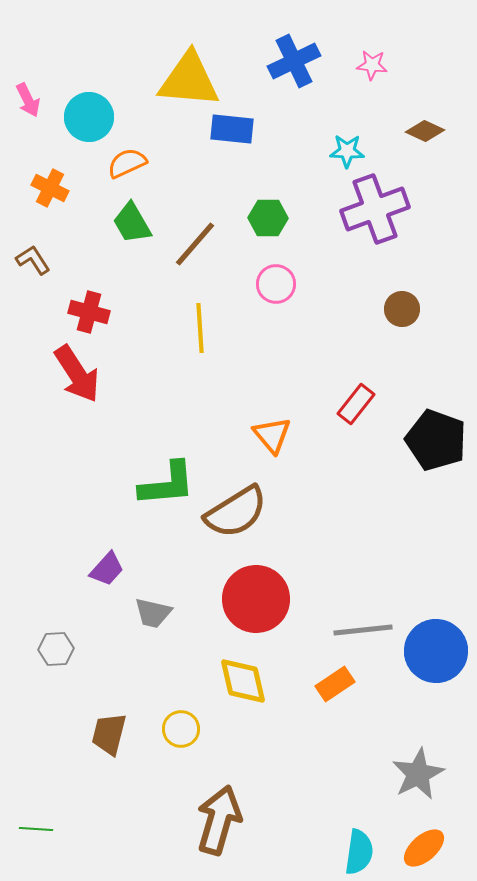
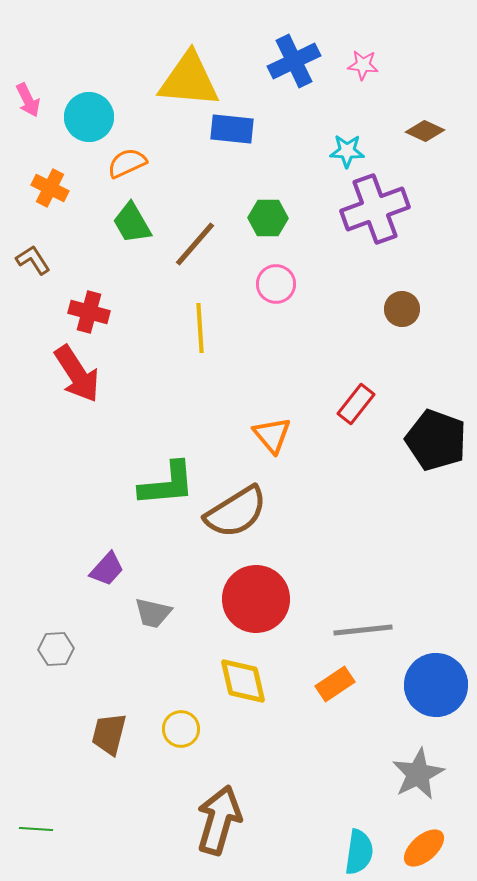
pink star: moved 9 px left
blue circle: moved 34 px down
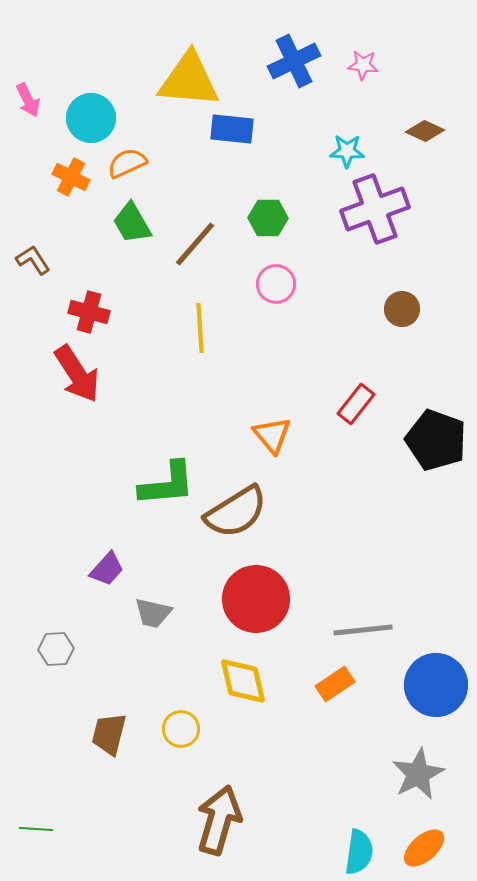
cyan circle: moved 2 px right, 1 px down
orange cross: moved 21 px right, 11 px up
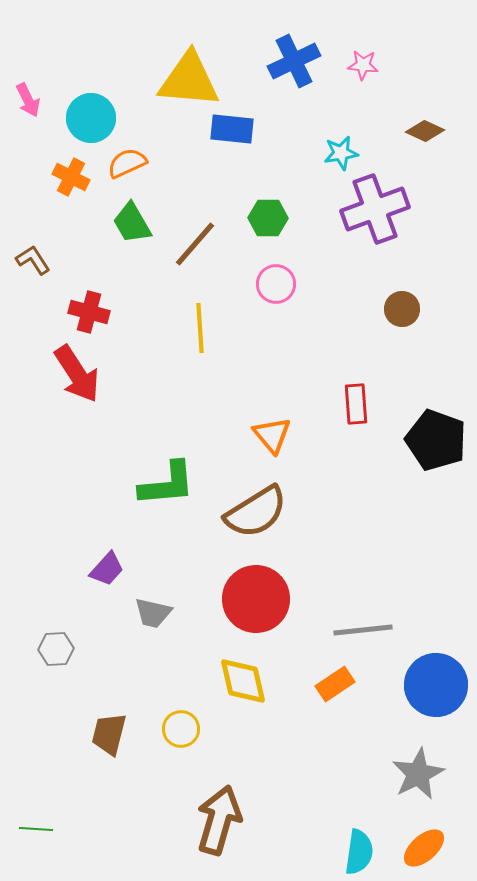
cyan star: moved 6 px left, 2 px down; rotated 12 degrees counterclockwise
red rectangle: rotated 42 degrees counterclockwise
brown semicircle: moved 20 px right
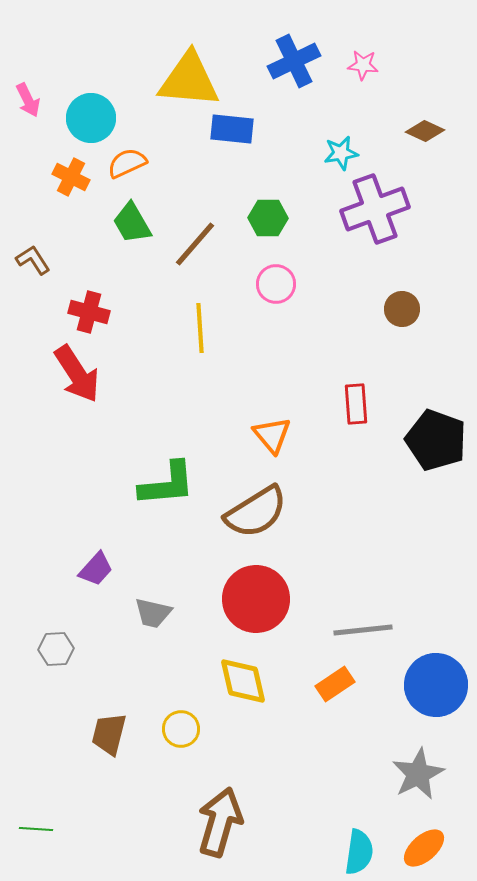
purple trapezoid: moved 11 px left
brown arrow: moved 1 px right, 2 px down
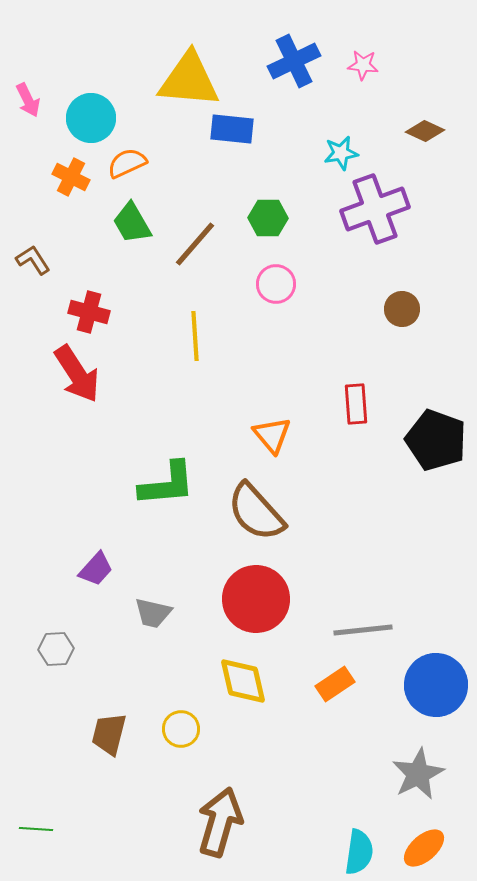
yellow line: moved 5 px left, 8 px down
brown semicircle: rotated 80 degrees clockwise
